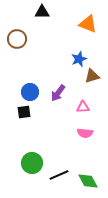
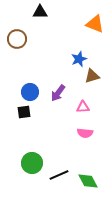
black triangle: moved 2 px left
orange triangle: moved 7 px right
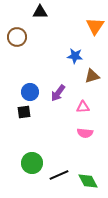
orange triangle: moved 2 px down; rotated 42 degrees clockwise
brown circle: moved 2 px up
blue star: moved 4 px left, 3 px up; rotated 28 degrees clockwise
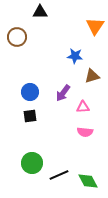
purple arrow: moved 5 px right
black square: moved 6 px right, 4 px down
pink semicircle: moved 1 px up
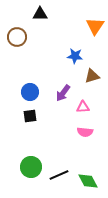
black triangle: moved 2 px down
green circle: moved 1 px left, 4 px down
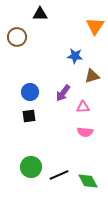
black square: moved 1 px left
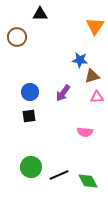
blue star: moved 5 px right, 4 px down
pink triangle: moved 14 px right, 10 px up
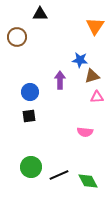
purple arrow: moved 3 px left, 13 px up; rotated 144 degrees clockwise
